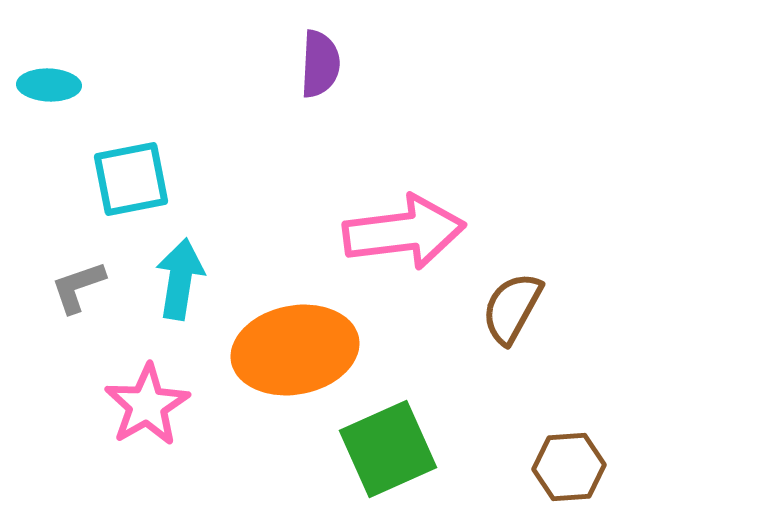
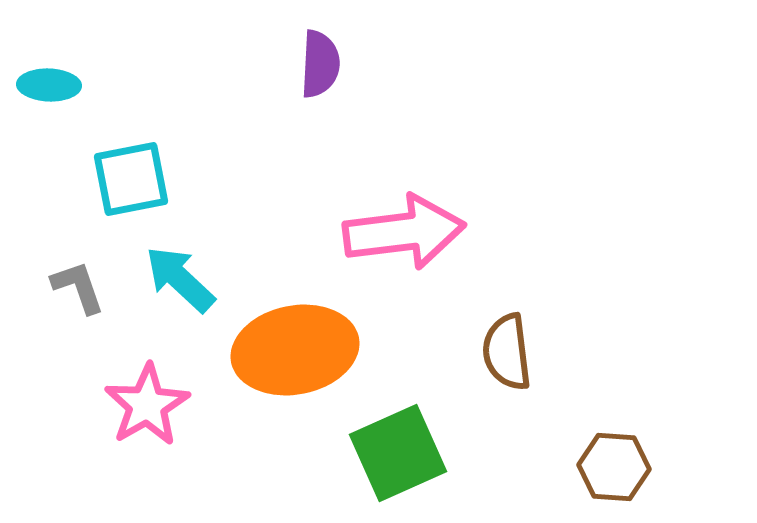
cyan arrow: rotated 56 degrees counterclockwise
gray L-shape: rotated 90 degrees clockwise
brown semicircle: moved 5 px left, 44 px down; rotated 36 degrees counterclockwise
green square: moved 10 px right, 4 px down
brown hexagon: moved 45 px right; rotated 8 degrees clockwise
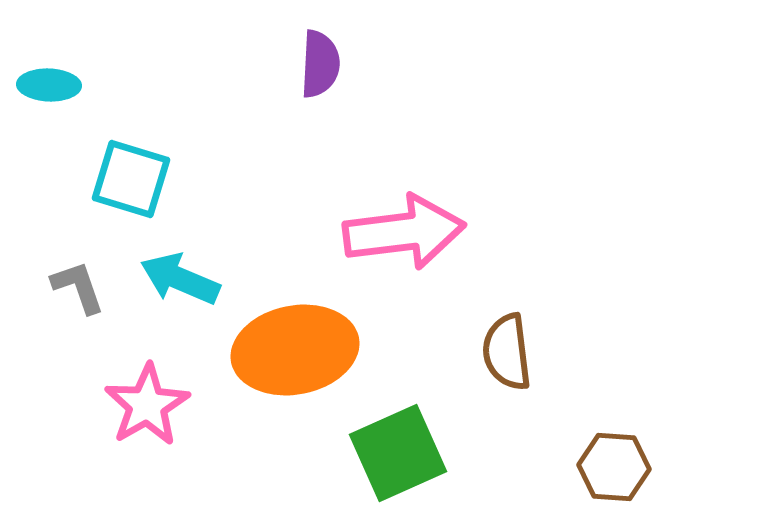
cyan square: rotated 28 degrees clockwise
cyan arrow: rotated 20 degrees counterclockwise
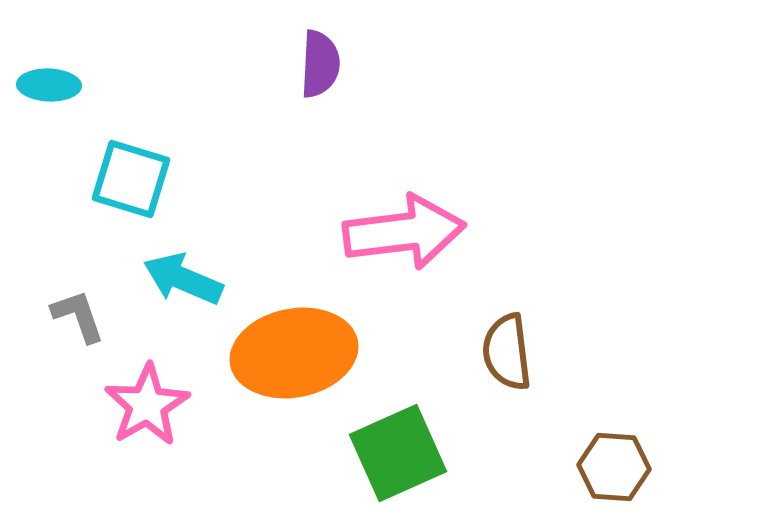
cyan arrow: moved 3 px right
gray L-shape: moved 29 px down
orange ellipse: moved 1 px left, 3 px down
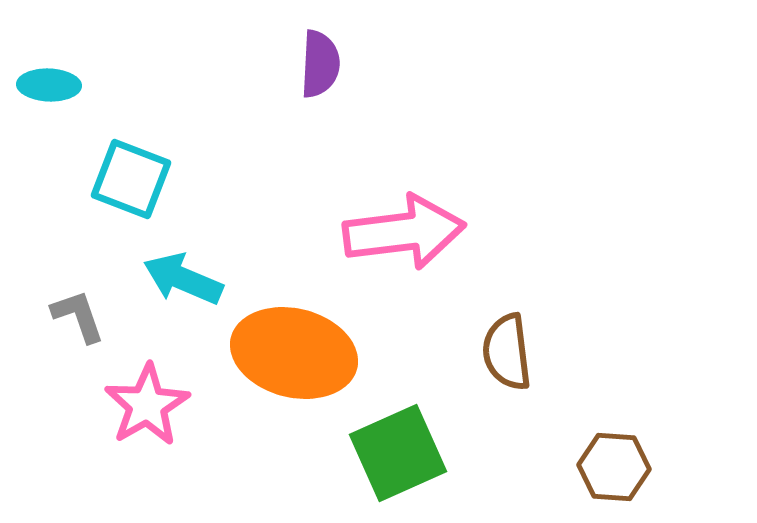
cyan square: rotated 4 degrees clockwise
orange ellipse: rotated 25 degrees clockwise
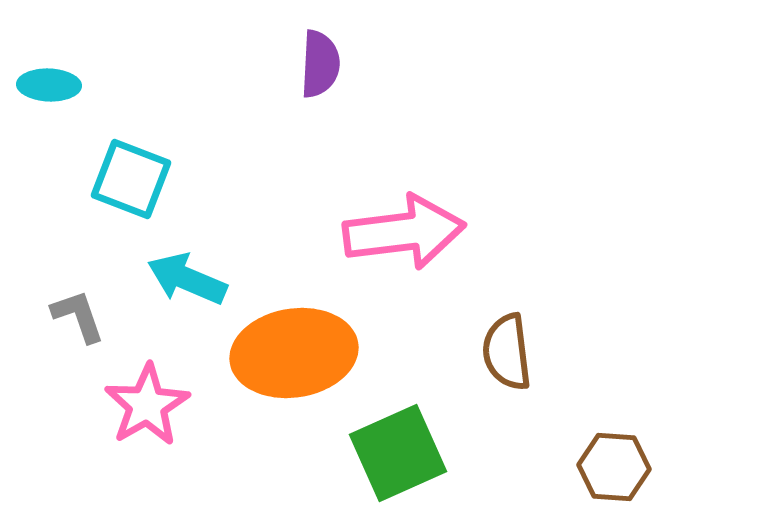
cyan arrow: moved 4 px right
orange ellipse: rotated 23 degrees counterclockwise
